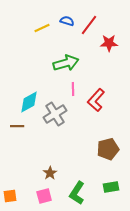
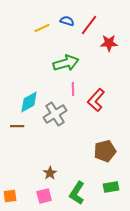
brown pentagon: moved 3 px left, 2 px down
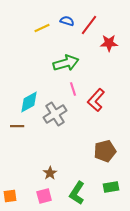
pink line: rotated 16 degrees counterclockwise
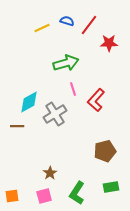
orange square: moved 2 px right
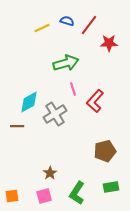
red L-shape: moved 1 px left, 1 px down
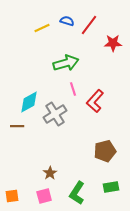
red star: moved 4 px right
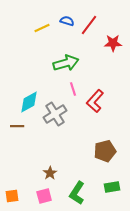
green rectangle: moved 1 px right
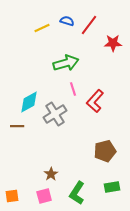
brown star: moved 1 px right, 1 px down
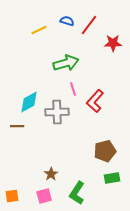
yellow line: moved 3 px left, 2 px down
gray cross: moved 2 px right, 2 px up; rotated 30 degrees clockwise
green rectangle: moved 9 px up
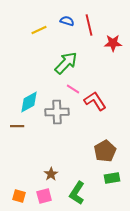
red line: rotated 50 degrees counterclockwise
green arrow: rotated 30 degrees counterclockwise
pink line: rotated 40 degrees counterclockwise
red L-shape: rotated 105 degrees clockwise
brown pentagon: rotated 15 degrees counterclockwise
orange square: moved 7 px right; rotated 24 degrees clockwise
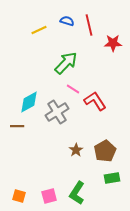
gray cross: rotated 30 degrees counterclockwise
brown star: moved 25 px right, 24 px up
pink square: moved 5 px right
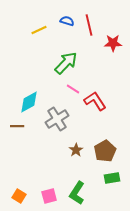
gray cross: moved 7 px down
orange square: rotated 16 degrees clockwise
